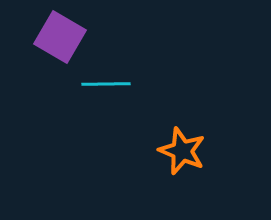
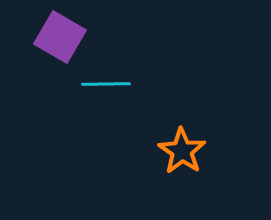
orange star: rotated 12 degrees clockwise
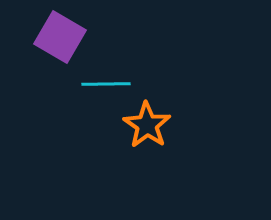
orange star: moved 35 px left, 26 px up
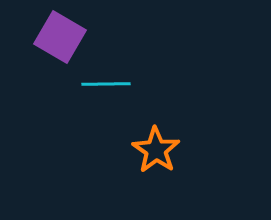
orange star: moved 9 px right, 25 px down
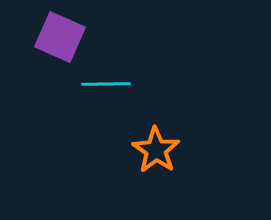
purple square: rotated 6 degrees counterclockwise
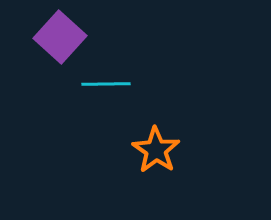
purple square: rotated 18 degrees clockwise
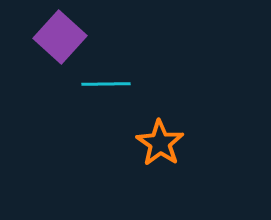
orange star: moved 4 px right, 7 px up
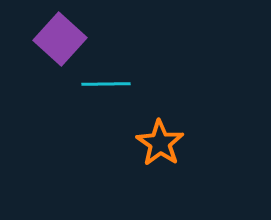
purple square: moved 2 px down
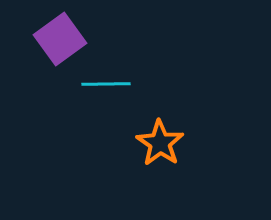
purple square: rotated 12 degrees clockwise
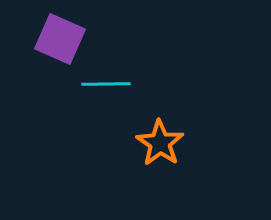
purple square: rotated 30 degrees counterclockwise
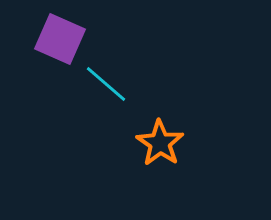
cyan line: rotated 42 degrees clockwise
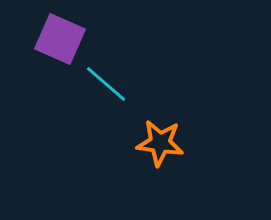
orange star: rotated 27 degrees counterclockwise
